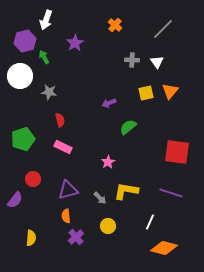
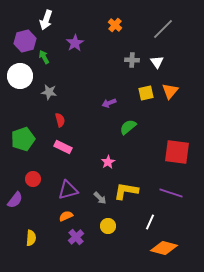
orange semicircle: rotated 72 degrees clockwise
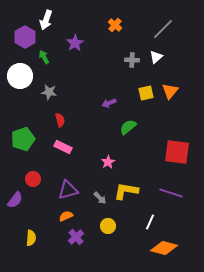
purple hexagon: moved 4 px up; rotated 15 degrees counterclockwise
white triangle: moved 1 px left, 5 px up; rotated 24 degrees clockwise
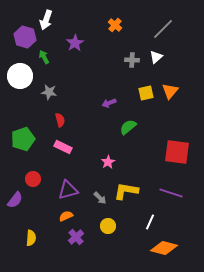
purple hexagon: rotated 15 degrees counterclockwise
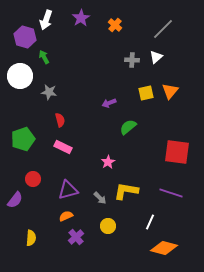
purple star: moved 6 px right, 25 px up
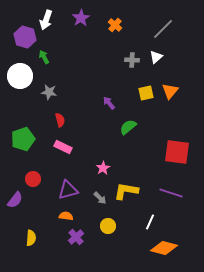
purple arrow: rotated 72 degrees clockwise
pink star: moved 5 px left, 6 px down
orange semicircle: rotated 32 degrees clockwise
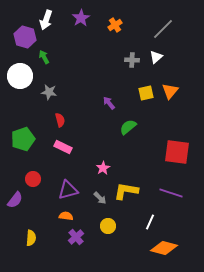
orange cross: rotated 16 degrees clockwise
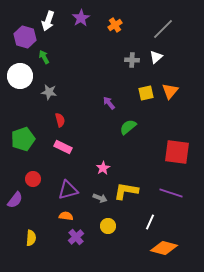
white arrow: moved 2 px right, 1 px down
gray arrow: rotated 24 degrees counterclockwise
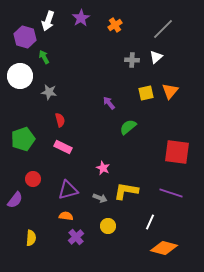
pink star: rotated 16 degrees counterclockwise
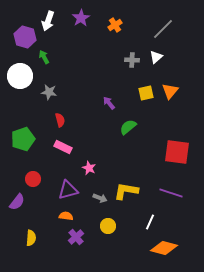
pink star: moved 14 px left
purple semicircle: moved 2 px right, 2 px down
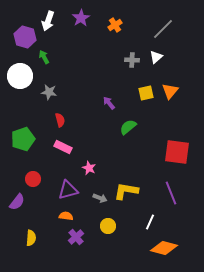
purple line: rotated 50 degrees clockwise
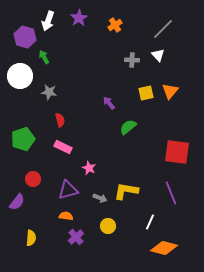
purple star: moved 2 px left
white triangle: moved 2 px right, 2 px up; rotated 32 degrees counterclockwise
